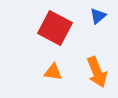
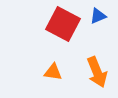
blue triangle: rotated 18 degrees clockwise
red square: moved 8 px right, 4 px up
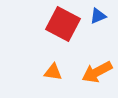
orange arrow: rotated 84 degrees clockwise
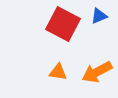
blue triangle: moved 1 px right
orange triangle: moved 5 px right
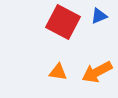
red square: moved 2 px up
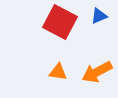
red square: moved 3 px left
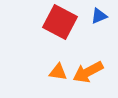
orange arrow: moved 9 px left
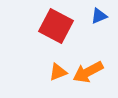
red square: moved 4 px left, 4 px down
orange triangle: rotated 30 degrees counterclockwise
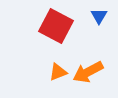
blue triangle: rotated 36 degrees counterclockwise
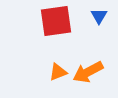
red square: moved 5 px up; rotated 36 degrees counterclockwise
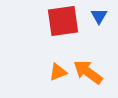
red square: moved 7 px right
orange arrow: rotated 64 degrees clockwise
